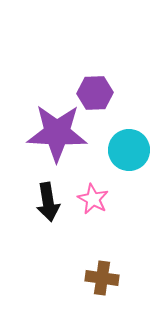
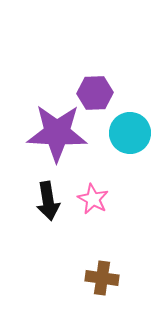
cyan circle: moved 1 px right, 17 px up
black arrow: moved 1 px up
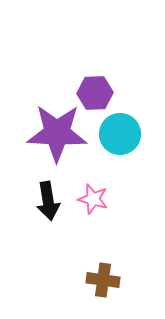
cyan circle: moved 10 px left, 1 px down
pink star: rotated 12 degrees counterclockwise
brown cross: moved 1 px right, 2 px down
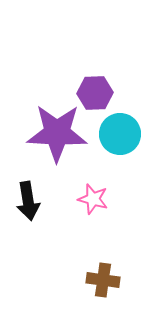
black arrow: moved 20 px left
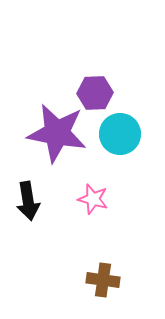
purple star: rotated 8 degrees clockwise
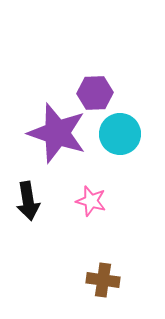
purple star: rotated 8 degrees clockwise
pink star: moved 2 px left, 2 px down
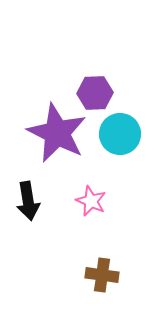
purple star: rotated 8 degrees clockwise
pink star: rotated 8 degrees clockwise
brown cross: moved 1 px left, 5 px up
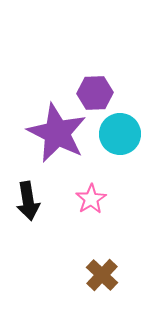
pink star: moved 2 px up; rotated 16 degrees clockwise
brown cross: rotated 36 degrees clockwise
